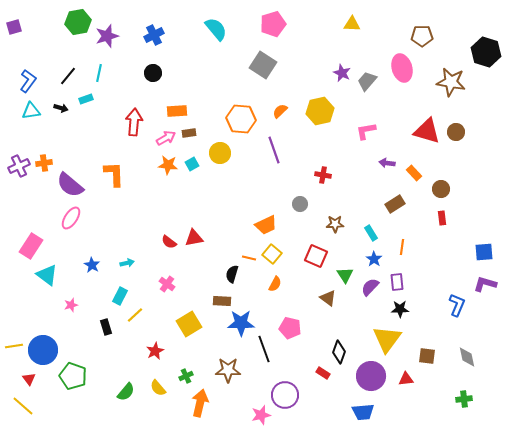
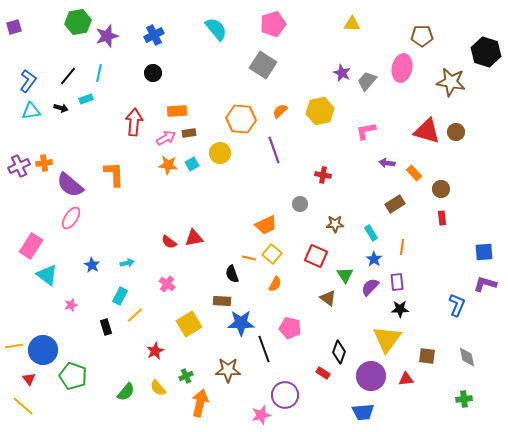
pink ellipse at (402, 68): rotated 28 degrees clockwise
black semicircle at (232, 274): rotated 36 degrees counterclockwise
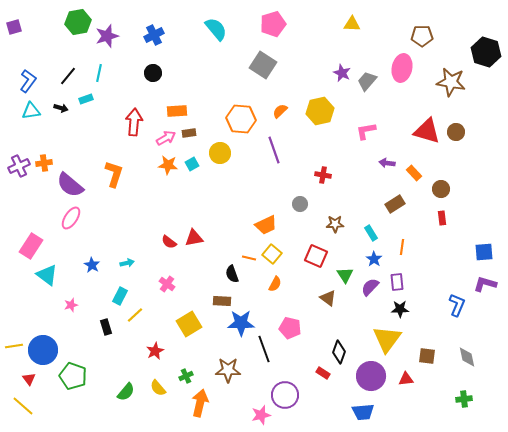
orange L-shape at (114, 174): rotated 20 degrees clockwise
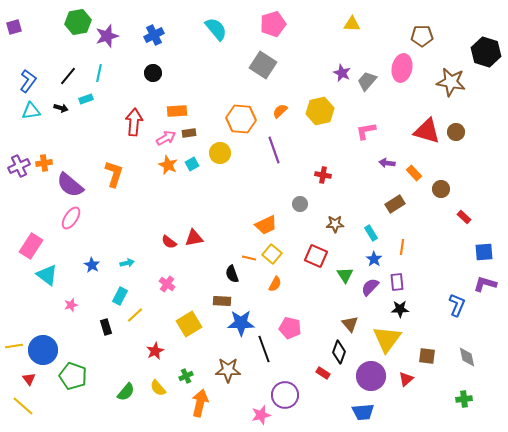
orange star at (168, 165): rotated 18 degrees clockwise
red rectangle at (442, 218): moved 22 px right, 1 px up; rotated 40 degrees counterclockwise
brown triangle at (328, 298): moved 22 px right, 26 px down; rotated 12 degrees clockwise
red triangle at (406, 379): rotated 35 degrees counterclockwise
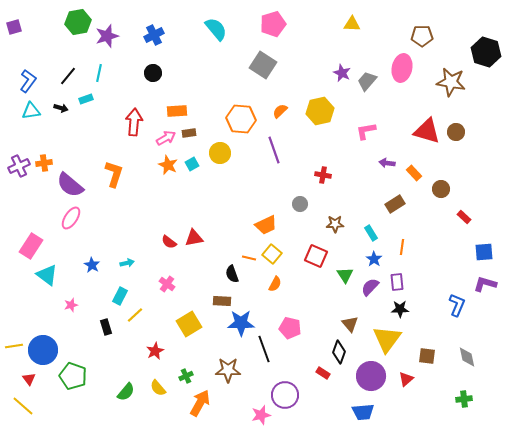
orange arrow at (200, 403): rotated 16 degrees clockwise
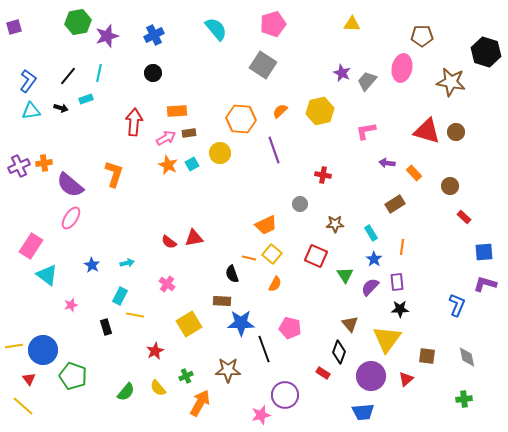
brown circle at (441, 189): moved 9 px right, 3 px up
yellow line at (135, 315): rotated 54 degrees clockwise
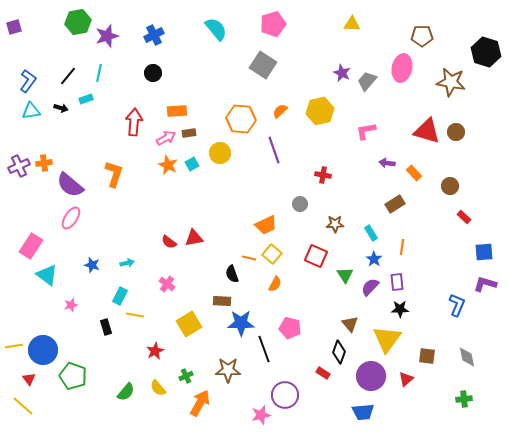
blue star at (92, 265): rotated 14 degrees counterclockwise
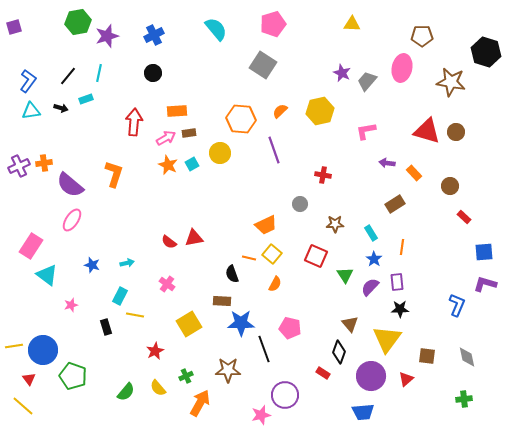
pink ellipse at (71, 218): moved 1 px right, 2 px down
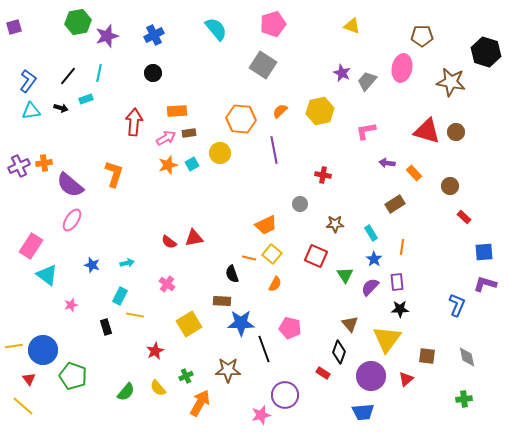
yellow triangle at (352, 24): moved 2 px down; rotated 18 degrees clockwise
purple line at (274, 150): rotated 8 degrees clockwise
orange star at (168, 165): rotated 30 degrees clockwise
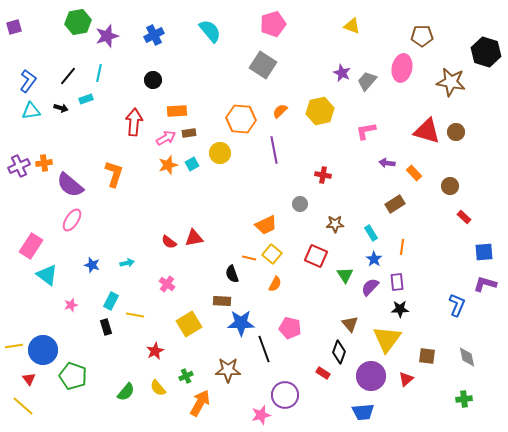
cyan semicircle at (216, 29): moved 6 px left, 2 px down
black circle at (153, 73): moved 7 px down
cyan rectangle at (120, 296): moved 9 px left, 5 px down
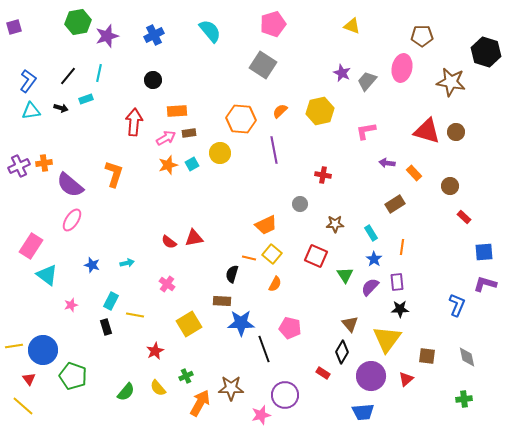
black semicircle at (232, 274): rotated 36 degrees clockwise
black diamond at (339, 352): moved 3 px right; rotated 10 degrees clockwise
brown star at (228, 370): moved 3 px right, 18 px down
